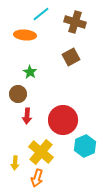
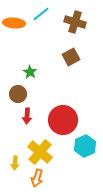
orange ellipse: moved 11 px left, 12 px up
yellow cross: moved 1 px left
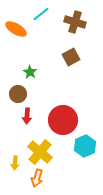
orange ellipse: moved 2 px right, 6 px down; rotated 25 degrees clockwise
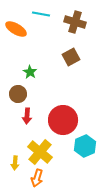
cyan line: rotated 48 degrees clockwise
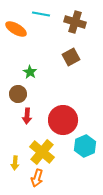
yellow cross: moved 2 px right
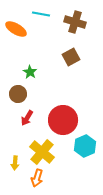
red arrow: moved 2 px down; rotated 28 degrees clockwise
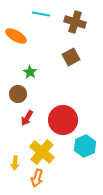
orange ellipse: moved 7 px down
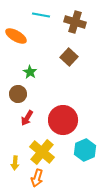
cyan line: moved 1 px down
brown square: moved 2 px left; rotated 18 degrees counterclockwise
cyan hexagon: moved 4 px down
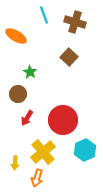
cyan line: moved 3 px right; rotated 60 degrees clockwise
yellow cross: moved 1 px right; rotated 10 degrees clockwise
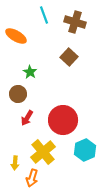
orange arrow: moved 5 px left
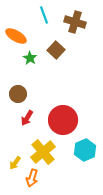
brown square: moved 13 px left, 7 px up
green star: moved 14 px up
yellow arrow: rotated 32 degrees clockwise
